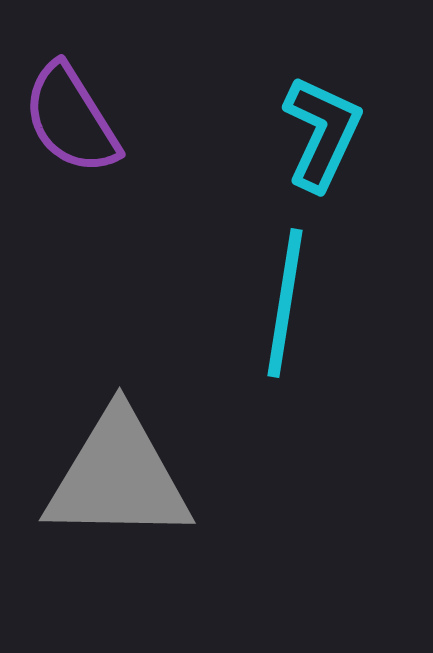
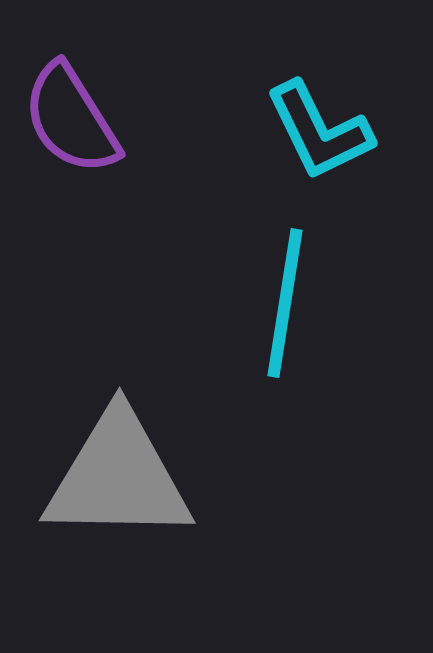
cyan L-shape: moved 3 px left, 2 px up; rotated 129 degrees clockwise
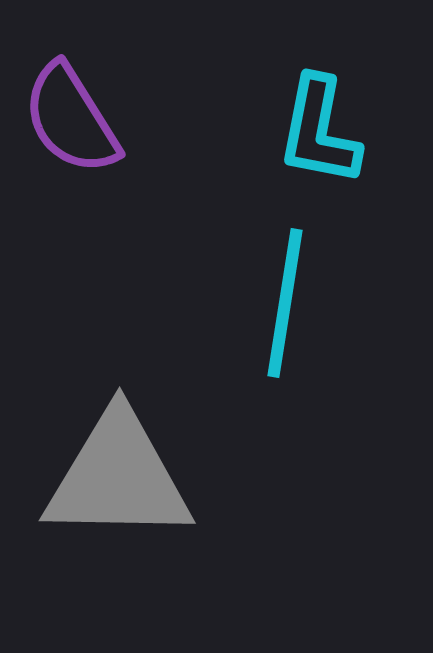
cyan L-shape: rotated 37 degrees clockwise
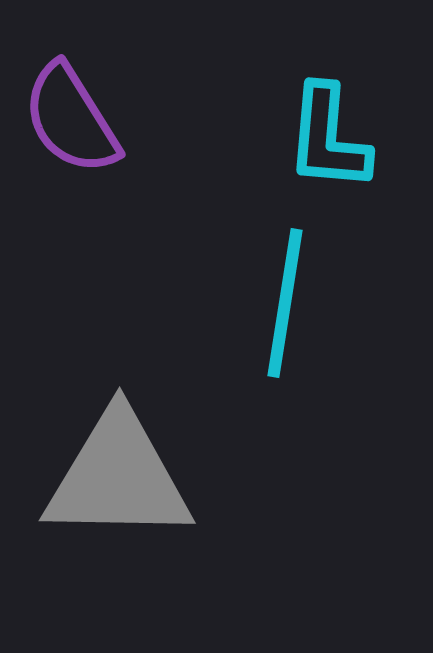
cyan L-shape: moved 9 px right, 7 px down; rotated 6 degrees counterclockwise
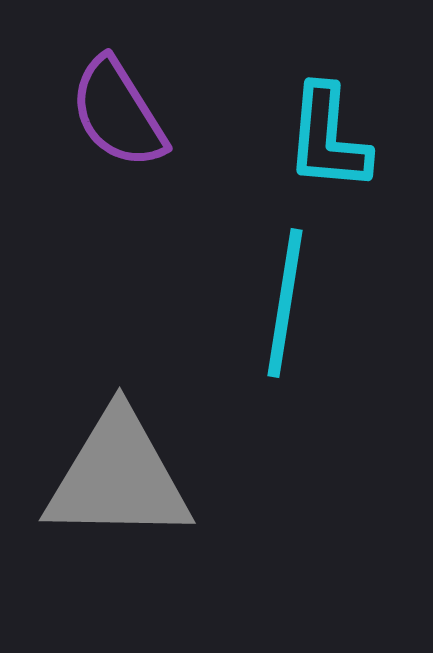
purple semicircle: moved 47 px right, 6 px up
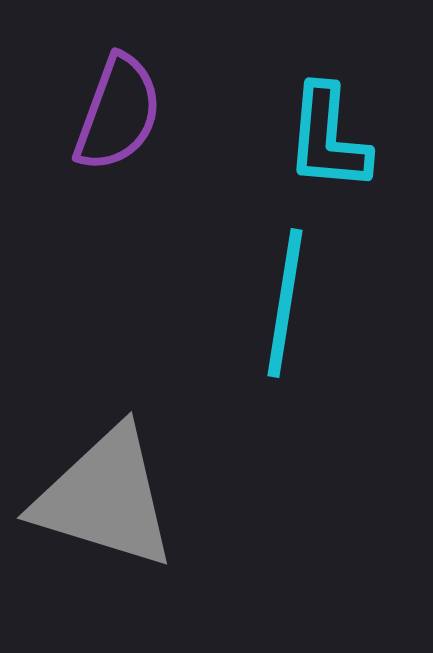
purple semicircle: rotated 128 degrees counterclockwise
gray triangle: moved 13 px left, 21 px down; rotated 16 degrees clockwise
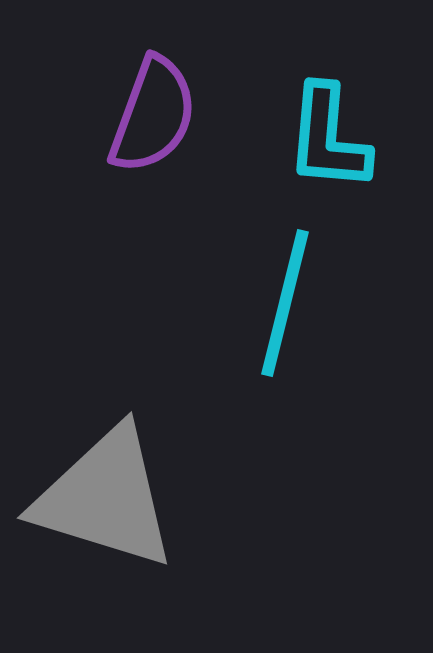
purple semicircle: moved 35 px right, 2 px down
cyan line: rotated 5 degrees clockwise
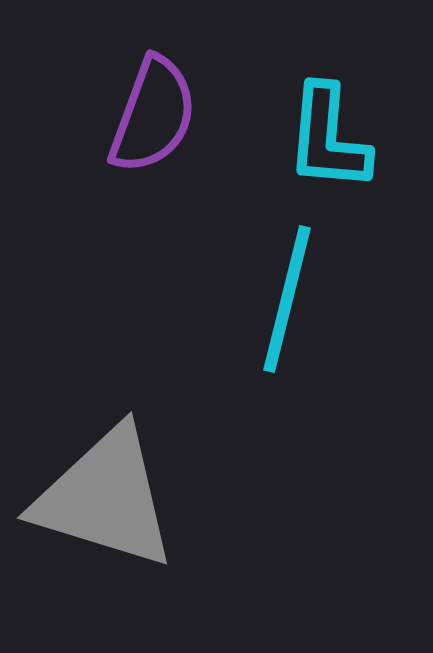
cyan line: moved 2 px right, 4 px up
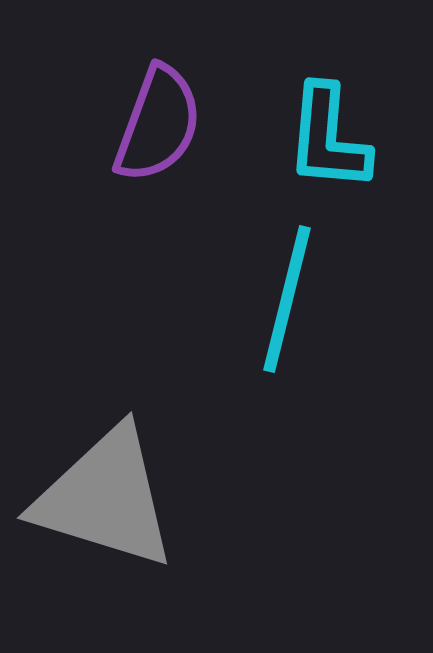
purple semicircle: moved 5 px right, 9 px down
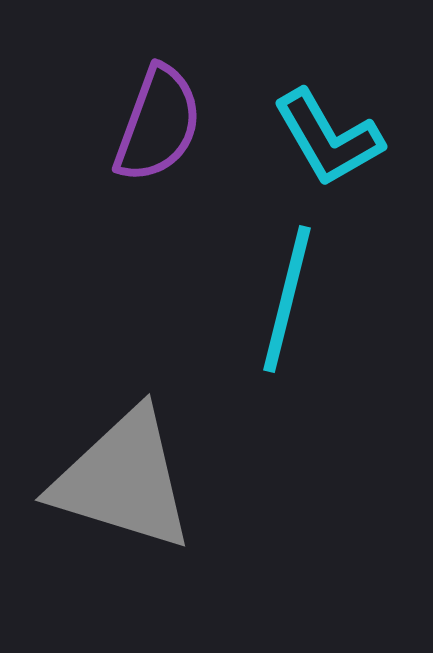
cyan L-shape: rotated 35 degrees counterclockwise
gray triangle: moved 18 px right, 18 px up
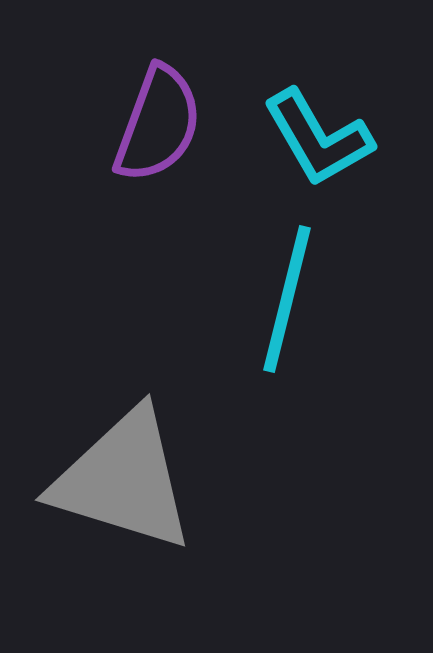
cyan L-shape: moved 10 px left
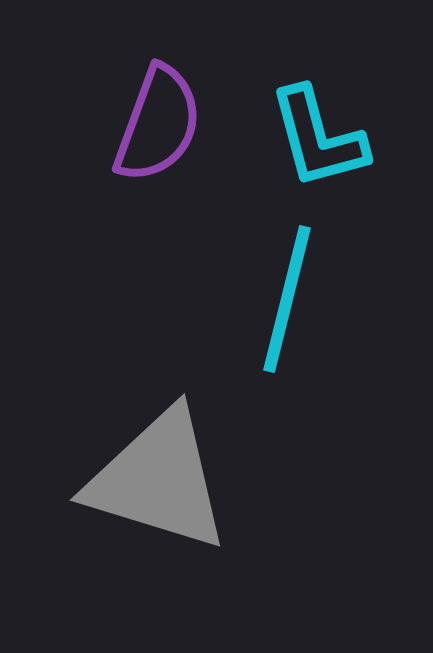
cyan L-shape: rotated 15 degrees clockwise
gray triangle: moved 35 px right
